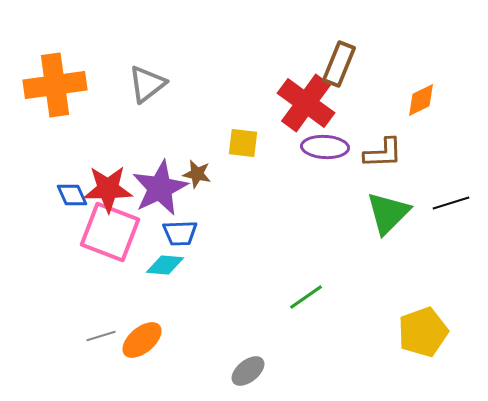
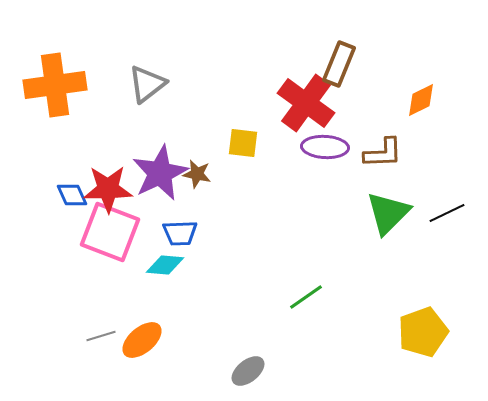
purple star: moved 15 px up
black line: moved 4 px left, 10 px down; rotated 9 degrees counterclockwise
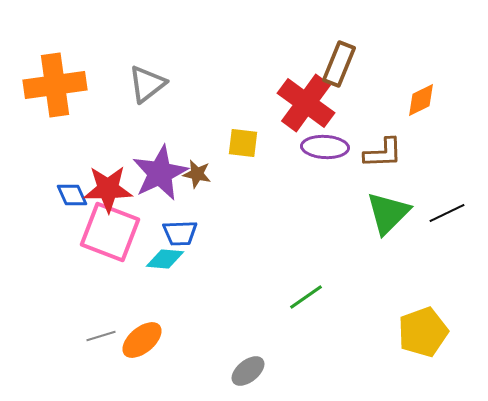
cyan diamond: moved 6 px up
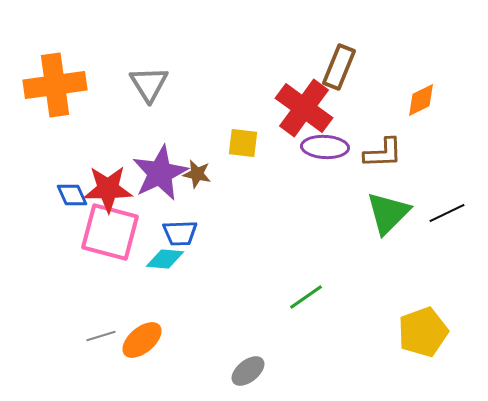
brown rectangle: moved 3 px down
gray triangle: moved 2 px right; rotated 24 degrees counterclockwise
red cross: moved 2 px left, 5 px down
pink square: rotated 6 degrees counterclockwise
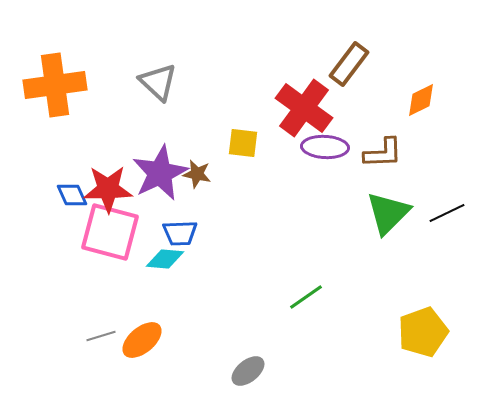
brown rectangle: moved 10 px right, 3 px up; rotated 15 degrees clockwise
gray triangle: moved 9 px right, 2 px up; rotated 15 degrees counterclockwise
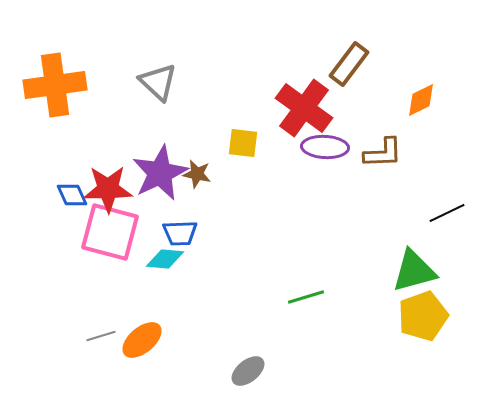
green triangle: moved 26 px right, 58 px down; rotated 30 degrees clockwise
green line: rotated 18 degrees clockwise
yellow pentagon: moved 16 px up
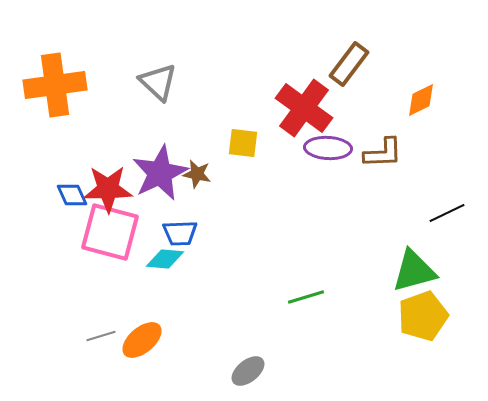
purple ellipse: moved 3 px right, 1 px down
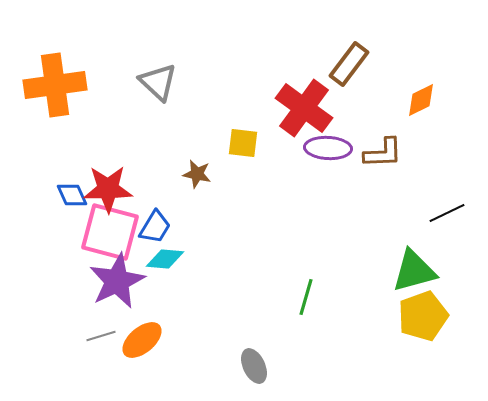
purple star: moved 43 px left, 108 px down
blue trapezoid: moved 25 px left, 6 px up; rotated 57 degrees counterclockwise
green line: rotated 57 degrees counterclockwise
gray ellipse: moved 6 px right, 5 px up; rotated 76 degrees counterclockwise
